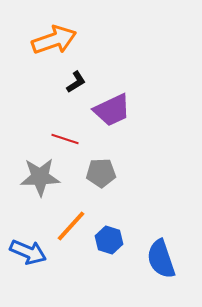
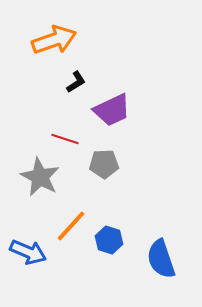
gray pentagon: moved 3 px right, 9 px up
gray star: rotated 30 degrees clockwise
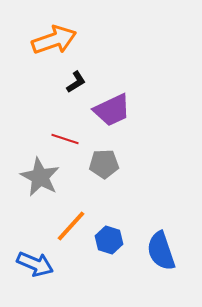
blue arrow: moved 7 px right, 12 px down
blue semicircle: moved 8 px up
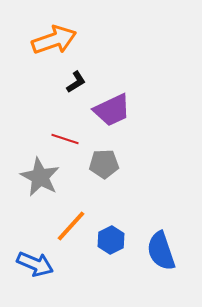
blue hexagon: moved 2 px right; rotated 16 degrees clockwise
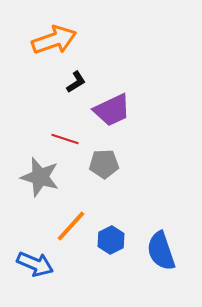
gray star: rotated 12 degrees counterclockwise
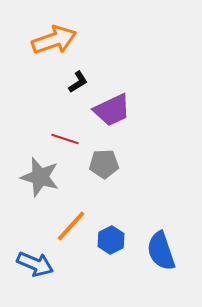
black L-shape: moved 2 px right
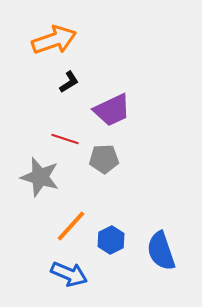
black L-shape: moved 9 px left
gray pentagon: moved 5 px up
blue arrow: moved 34 px right, 10 px down
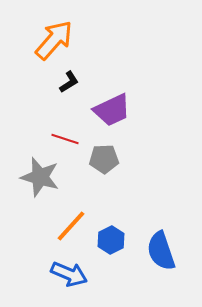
orange arrow: rotated 30 degrees counterclockwise
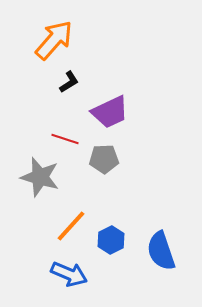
purple trapezoid: moved 2 px left, 2 px down
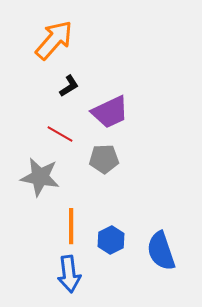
black L-shape: moved 4 px down
red line: moved 5 px left, 5 px up; rotated 12 degrees clockwise
gray star: rotated 6 degrees counterclockwise
orange line: rotated 42 degrees counterclockwise
blue arrow: rotated 60 degrees clockwise
